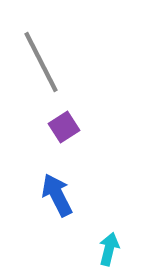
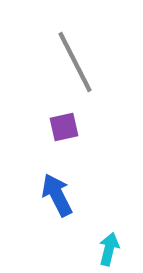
gray line: moved 34 px right
purple square: rotated 20 degrees clockwise
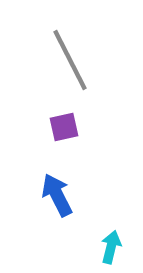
gray line: moved 5 px left, 2 px up
cyan arrow: moved 2 px right, 2 px up
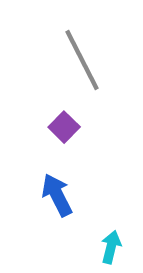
gray line: moved 12 px right
purple square: rotated 32 degrees counterclockwise
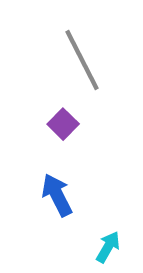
purple square: moved 1 px left, 3 px up
cyan arrow: moved 3 px left; rotated 16 degrees clockwise
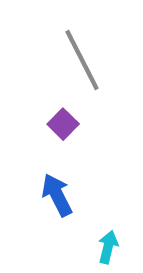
cyan arrow: rotated 16 degrees counterclockwise
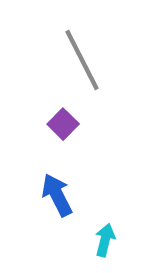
cyan arrow: moved 3 px left, 7 px up
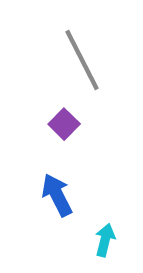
purple square: moved 1 px right
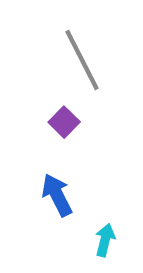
purple square: moved 2 px up
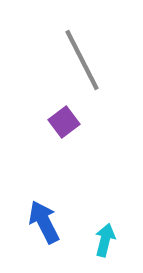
purple square: rotated 8 degrees clockwise
blue arrow: moved 13 px left, 27 px down
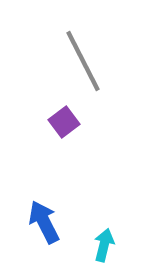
gray line: moved 1 px right, 1 px down
cyan arrow: moved 1 px left, 5 px down
